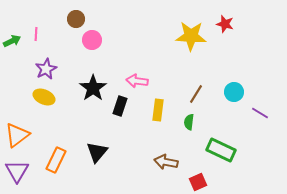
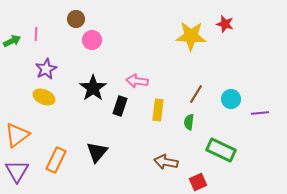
cyan circle: moved 3 px left, 7 px down
purple line: rotated 36 degrees counterclockwise
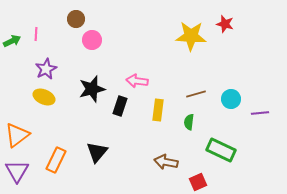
black star: moved 1 px left, 1 px down; rotated 20 degrees clockwise
brown line: rotated 42 degrees clockwise
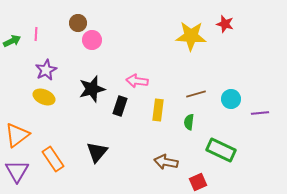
brown circle: moved 2 px right, 4 px down
purple star: moved 1 px down
orange rectangle: moved 3 px left, 1 px up; rotated 60 degrees counterclockwise
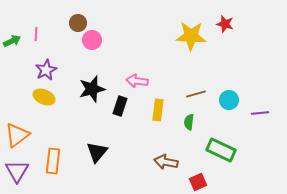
cyan circle: moved 2 px left, 1 px down
orange rectangle: moved 2 px down; rotated 40 degrees clockwise
